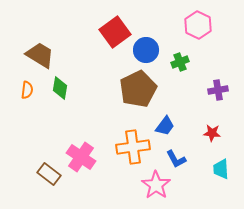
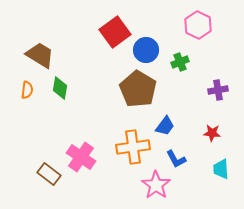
brown pentagon: rotated 15 degrees counterclockwise
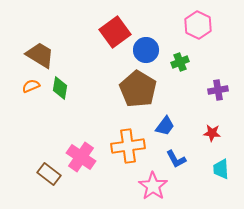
orange semicircle: moved 4 px right, 4 px up; rotated 120 degrees counterclockwise
orange cross: moved 5 px left, 1 px up
pink star: moved 3 px left, 1 px down
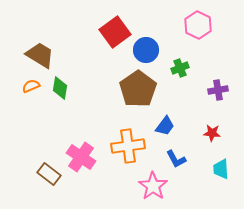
green cross: moved 6 px down
brown pentagon: rotated 6 degrees clockwise
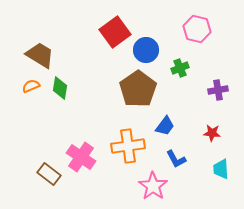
pink hexagon: moved 1 px left, 4 px down; rotated 12 degrees counterclockwise
